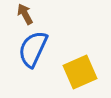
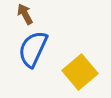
yellow square: rotated 16 degrees counterclockwise
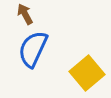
yellow square: moved 7 px right, 1 px down
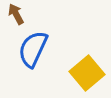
brown arrow: moved 9 px left
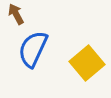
yellow square: moved 10 px up
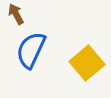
blue semicircle: moved 2 px left, 1 px down
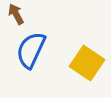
yellow square: rotated 16 degrees counterclockwise
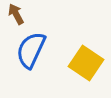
yellow square: moved 1 px left
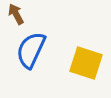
yellow square: rotated 16 degrees counterclockwise
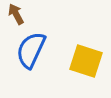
yellow square: moved 2 px up
